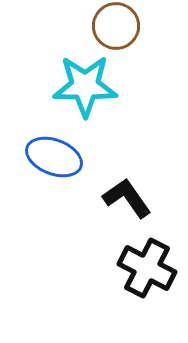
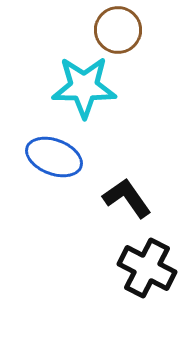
brown circle: moved 2 px right, 4 px down
cyan star: moved 1 px left, 1 px down
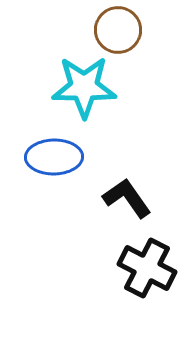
blue ellipse: rotated 22 degrees counterclockwise
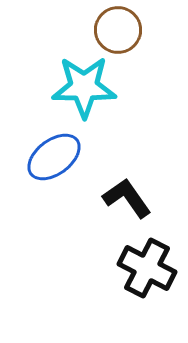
blue ellipse: rotated 36 degrees counterclockwise
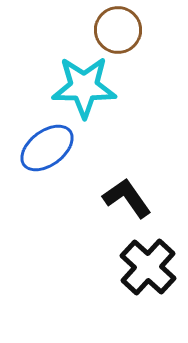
blue ellipse: moved 7 px left, 9 px up
black cross: moved 1 px right, 1 px up; rotated 16 degrees clockwise
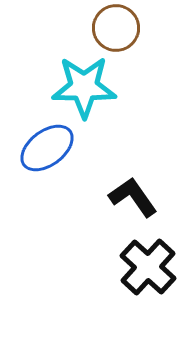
brown circle: moved 2 px left, 2 px up
black L-shape: moved 6 px right, 1 px up
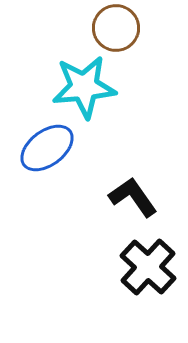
cyan star: rotated 6 degrees counterclockwise
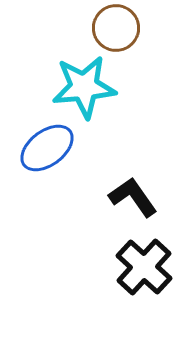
black cross: moved 4 px left
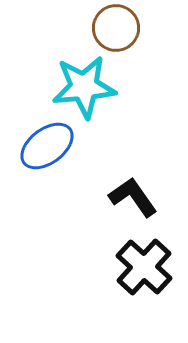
blue ellipse: moved 2 px up
